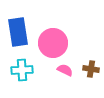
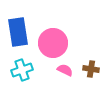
cyan cross: rotated 15 degrees counterclockwise
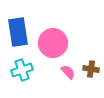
pink semicircle: moved 3 px right, 2 px down; rotated 21 degrees clockwise
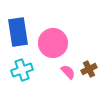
brown cross: moved 2 px left; rotated 35 degrees counterclockwise
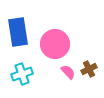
pink circle: moved 2 px right, 1 px down
cyan cross: moved 4 px down
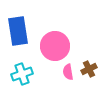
blue rectangle: moved 1 px up
pink circle: moved 2 px down
pink semicircle: rotated 147 degrees counterclockwise
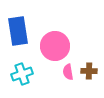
brown cross: moved 2 px down; rotated 28 degrees clockwise
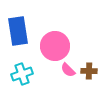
pink semicircle: moved 2 px up; rotated 35 degrees counterclockwise
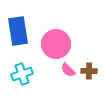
pink circle: moved 1 px right, 2 px up
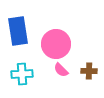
pink semicircle: moved 7 px left
cyan cross: rotated 15 degrees clockwise
